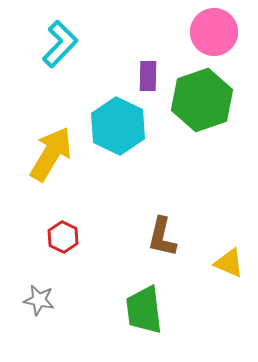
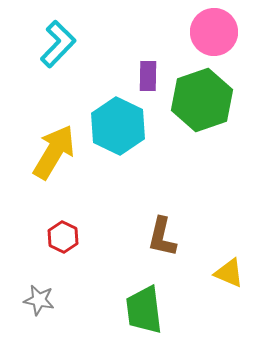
cyan L-shape: moved 2 px left
yellow arrow: moved 3 px right, 2 px up
yellow triangle: moved 10 px down
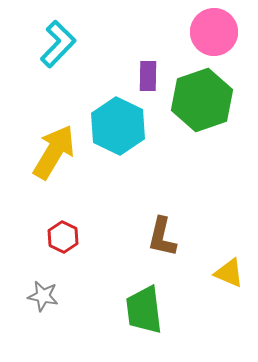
gray star: moved 4 px right, 4 px up
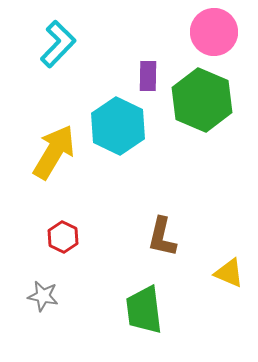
green hexagon: rotated 18 degrees counterclockwise
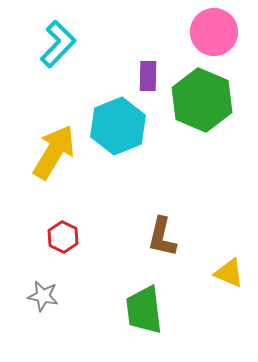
cyan hexagon: rotated 12 degrees clockwise
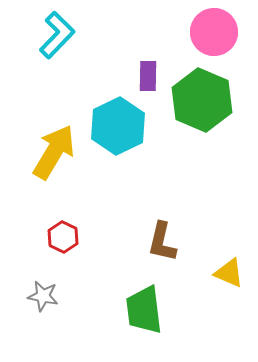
cyan L-shape: moved 1 px left, 9 px up
cyan hexagon: rotated 4 degrees counterclockwise
brown L-shape: moved 5 px down
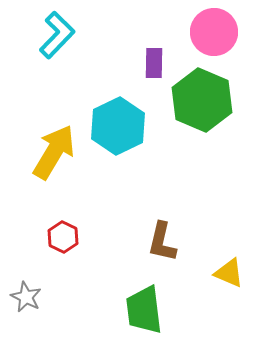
purple rectangle: moved 6 px right, 13 px up
gray star: moved 17 px left, 1 px down; rotated 16 degrees clockwise
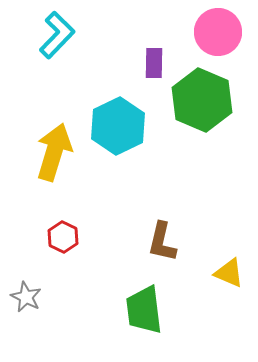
pink circle: moved 4 px right
yellow arrow: rotated 14 degrees counterclockwise
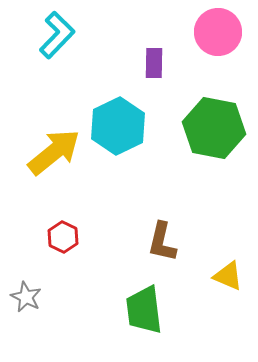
green hexagon: moved 12 px right, 28 px down; rotated 12 degrees counterclockwise
yellow arrow: rotated 34 degrees clockwise
yellow triangle: moved 1 px left, 3 px down
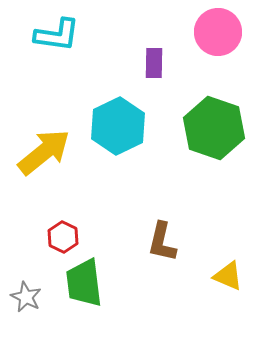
cyan L-shape: rotated 54 degrees clockwise
green hexagon: rotated 8 degrees clockwise
yellow arrow: moved 10 px left
green trapezoid: moved 60 px left, 27 px up
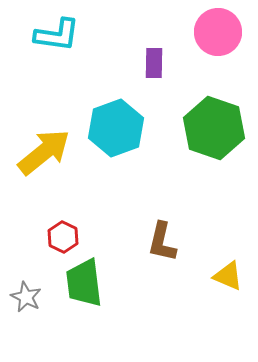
cyan hexagon: moved 2 px left, 2 px down; rotated 6 degrees clockwise
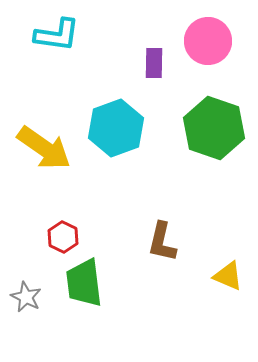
pink circle: moved 10 px left, 9 px down
yellow arrow: moved 4 px up; rotated 74 degrees clockwise
